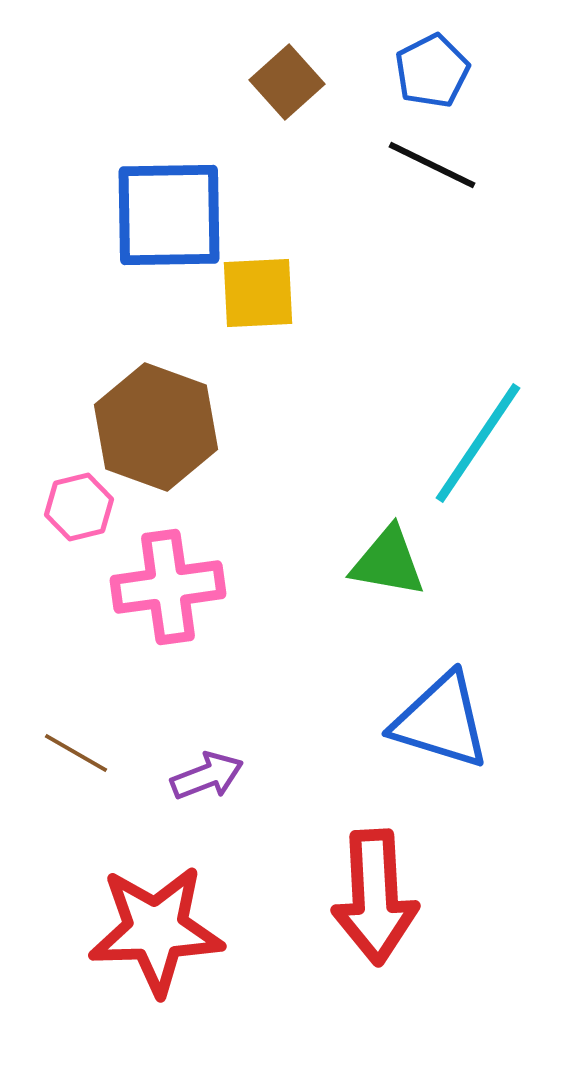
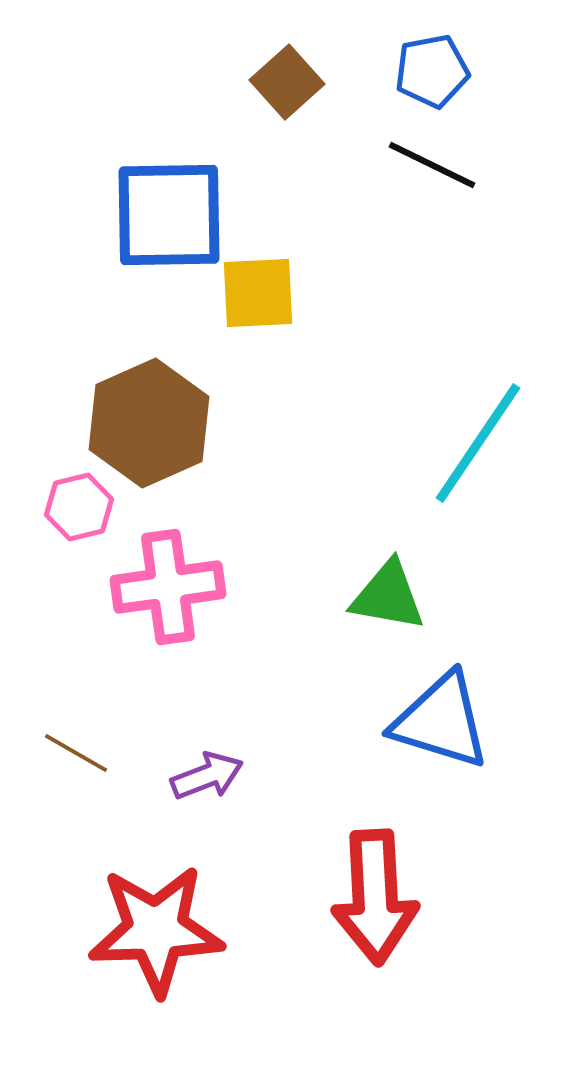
blue pentagon: rotated 16 degrees clockwise
brown hexagon: moved 7 px left, 4 px up; rotated 16 degrees clockwise
green triangle: moved 34 px down
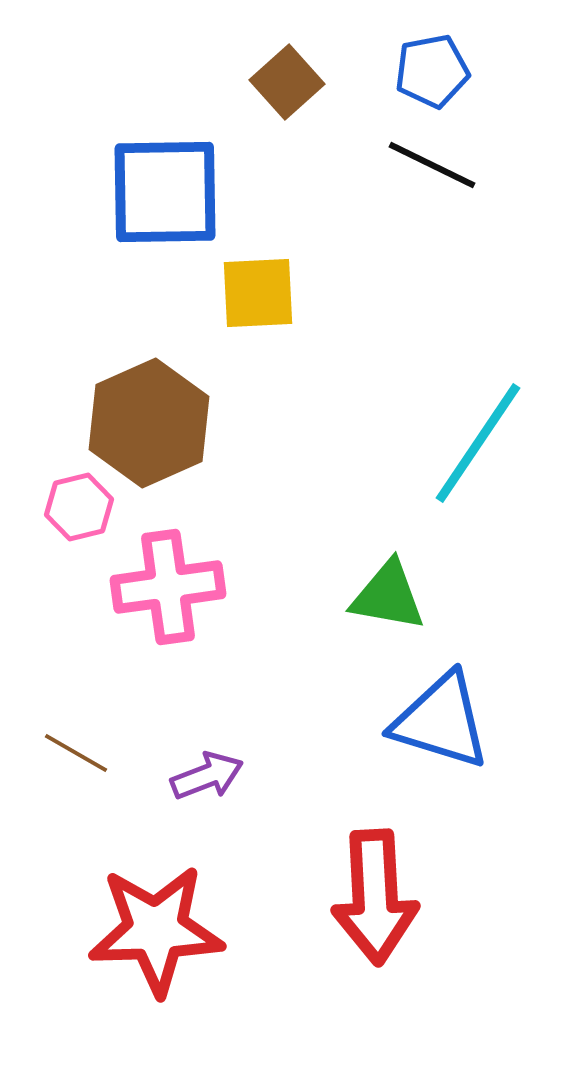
blue square: moved 4 px left, 23 px up
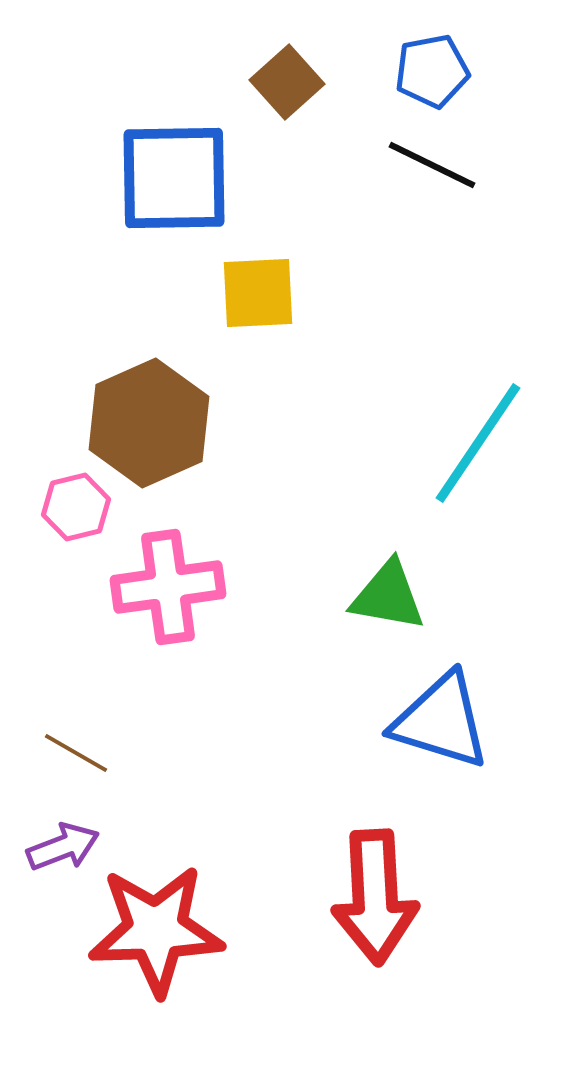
blue square: moved 9 px right, 14 px up
pink hexagon: moved 3 px left
purple arrow: moved 144 px left, 71 px down
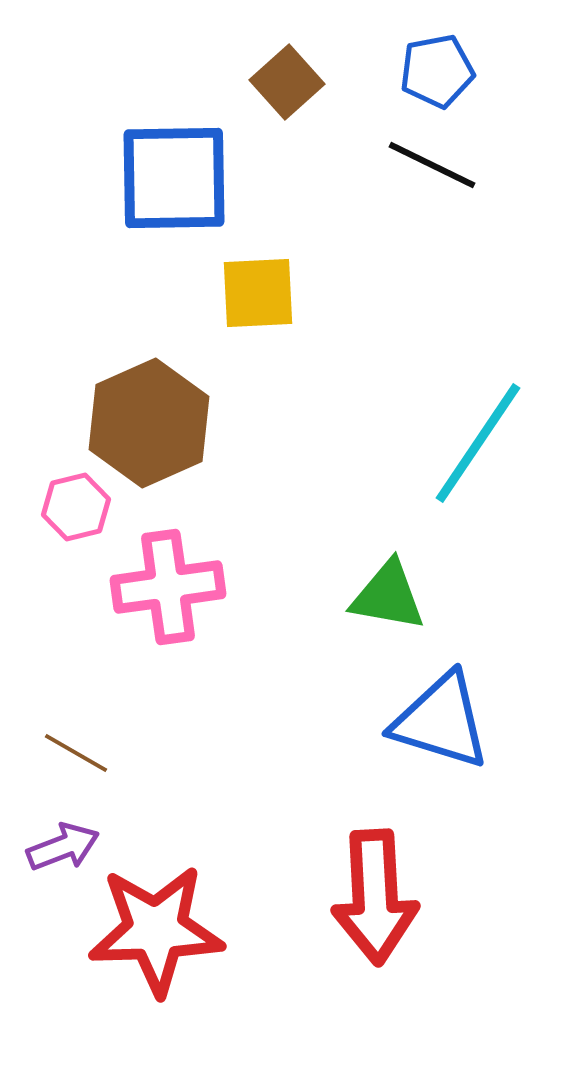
blue pentagon: moved 5 px right
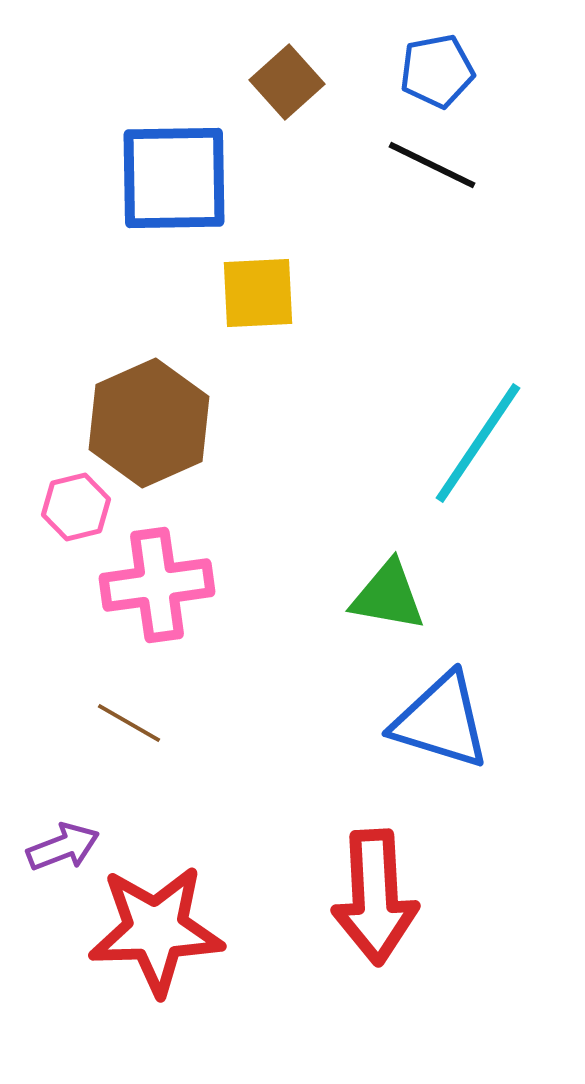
pink cross: moved 11 px left, 2 px up
brown line: moved 53 px right, 30 px up
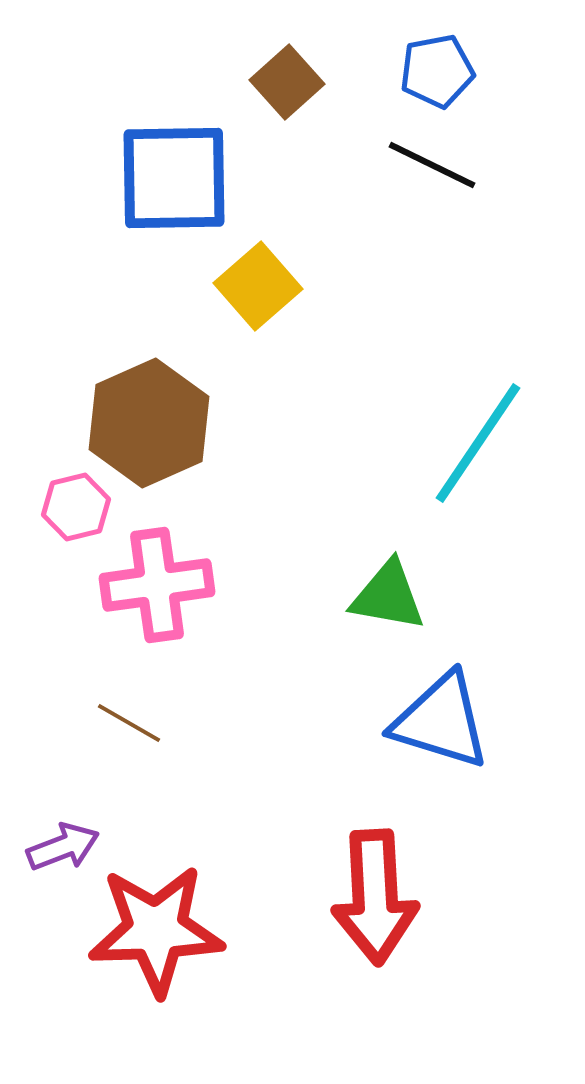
yellow square: moved 7 px up; rotated 38 degrees counterclockwise
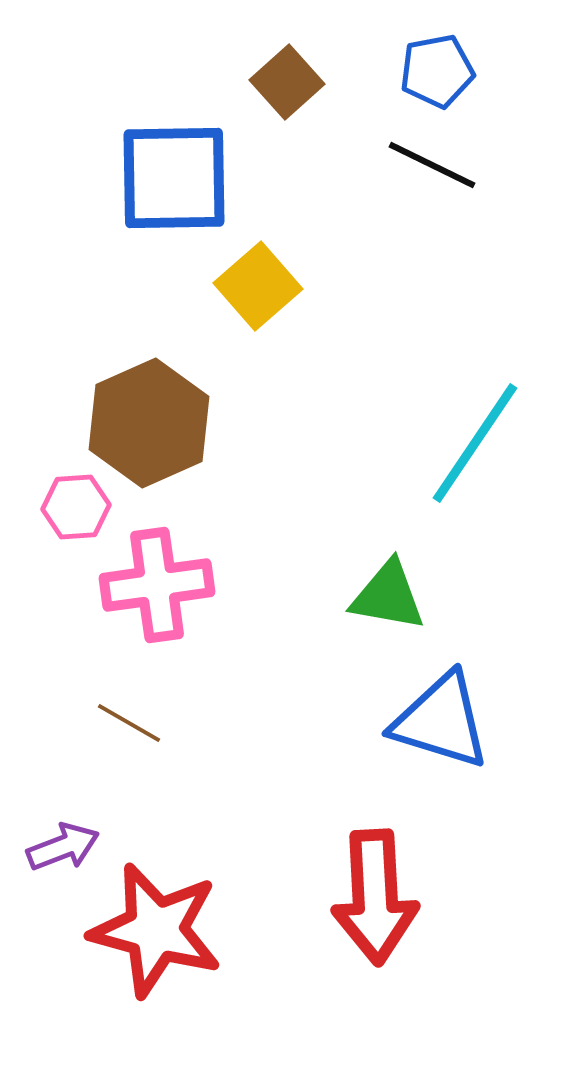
cyan line: moved 3 px left
pink hexagon: rotated 10 degrees clockwise
red star: rotated 17 degrees clockwise
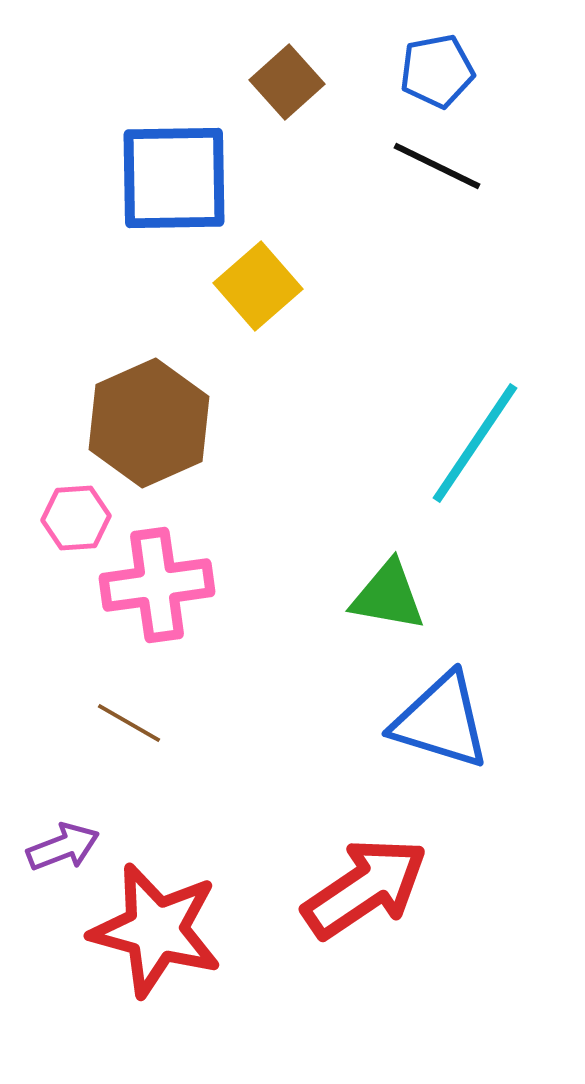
black line: moved 5 px right, 1 px down
pink hexagon: moved 11 px down
red arrow: moved 10 px left, 9 px up; rotated 121 degrees counterclockwise
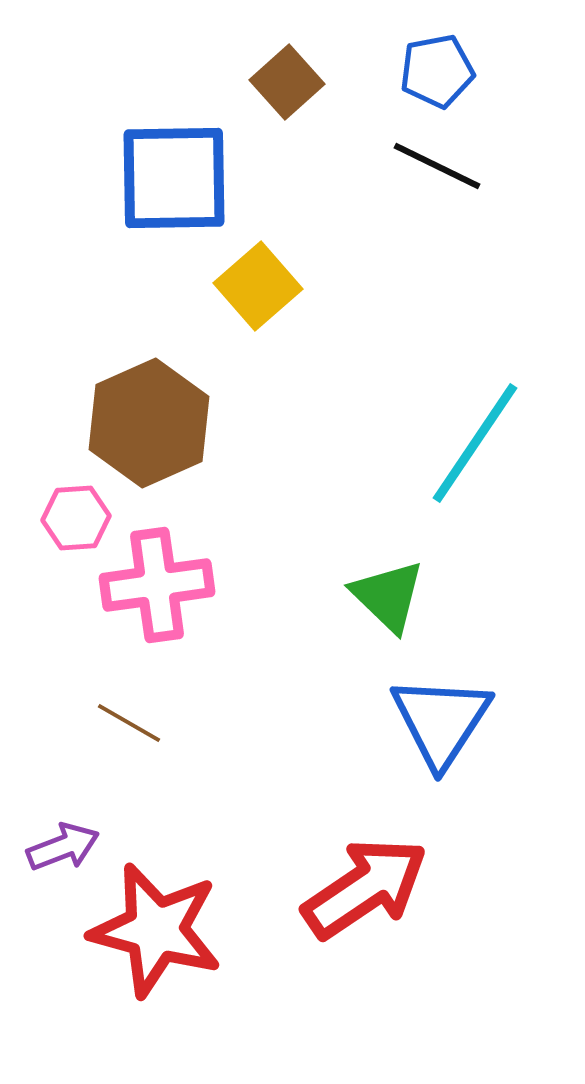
green triangle: rotated 34 degrees clockwise
blue triangle: rotated 46 degrees clockwise
